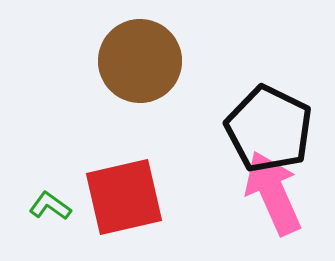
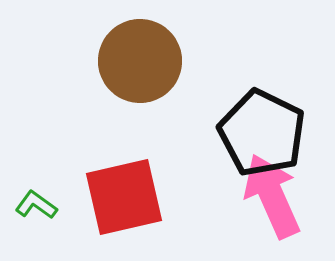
black pentagon: moved 7 px left, 4 px down
pink arrow: moved 1 px left, 3 px down
green L-shape: moved 14 px left, 1 px up
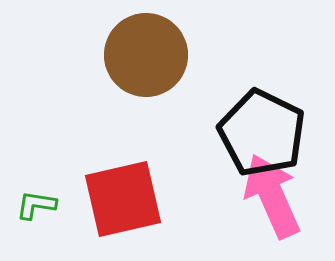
brown circle: moved 6 px right, 6 px up
red square: moved 1 px left, 2 px down
green L-shape: rotated 27 degrees counterclockwise
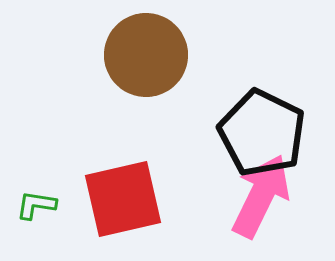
pink arrow: moved 11 px left; rotated 50 degrees clockwise
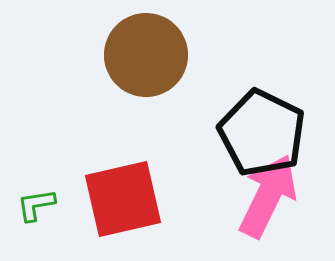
pink arrow: moved 7 px right
green L-shape: rotated 18 degrees counterclockwise
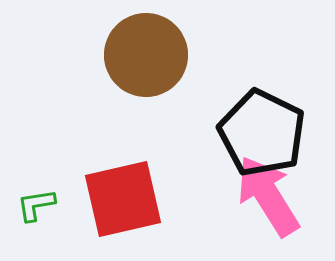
pink arrow: rotated 58 degrees counterclockwise
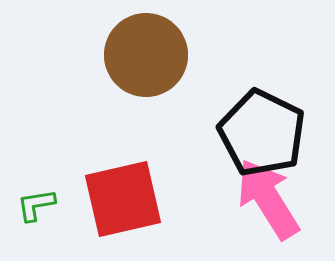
pink arrow: moved 3 px down
